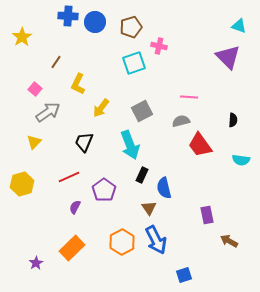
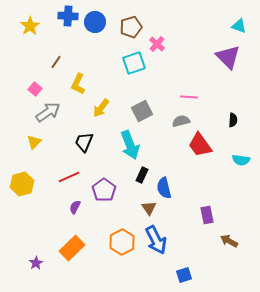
yellow star: moved 8 px right, 11 px up
pink cross: moved 2 px left, 2 px up; rotated 28 degrees clockwise
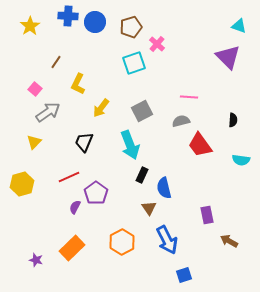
purple pentagon: moved 8 px left, 3 px down
blue arrow: moved 11 px right
purple star: moved 3 px up; rotated 24 degrees counterclockwise
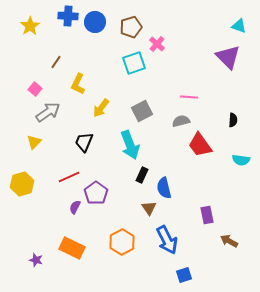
orange rectangle: rotated 70 degrees clockwise
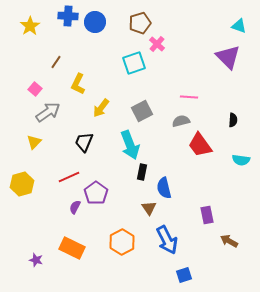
brown pentagon: moved 9 px right, 4 px up
black rectangle: moved 3 px up; rotated 14 degrees counterclockwise
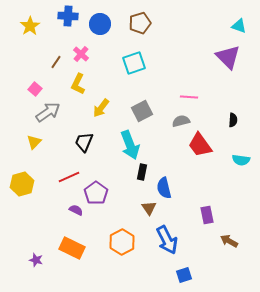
blue circle: moved 5 px right, 2 px down
pink cross: moved 76 px left, 10 px down
purple semicircle: moved 1 px right, 3 px down; rotated 88 degrees clockwise
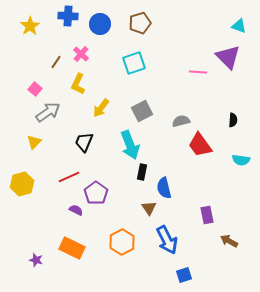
pink line: moved 9 px right, 25 px up
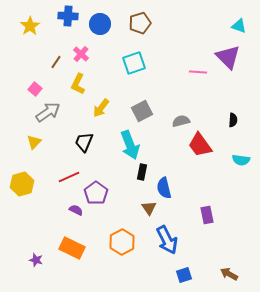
brown arrow: moved 33 px down
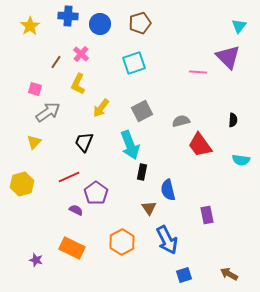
cyan triangle: rotated 49 degrees clockwise
pink square: rotated 24 degrees counterclockwise
blue semicircle: moved 4 px right, 2 px down
